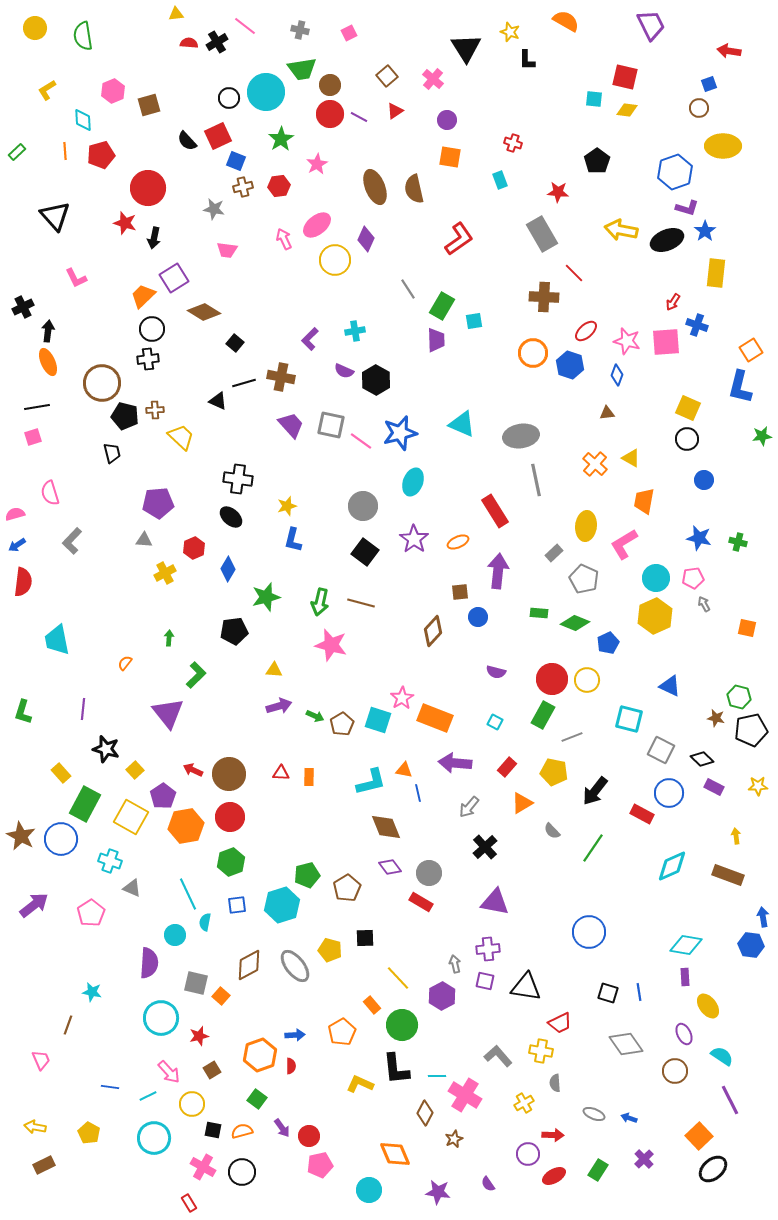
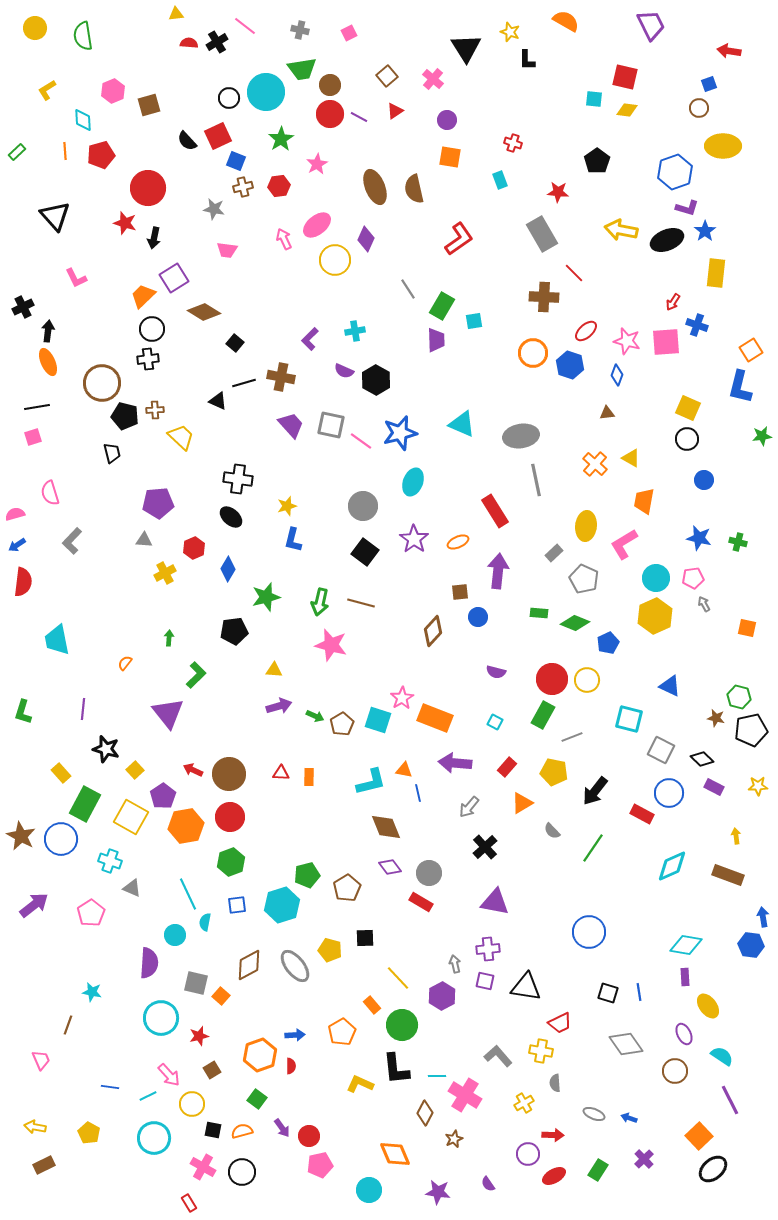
pink arrow at (169, 1072): moved 3 px down
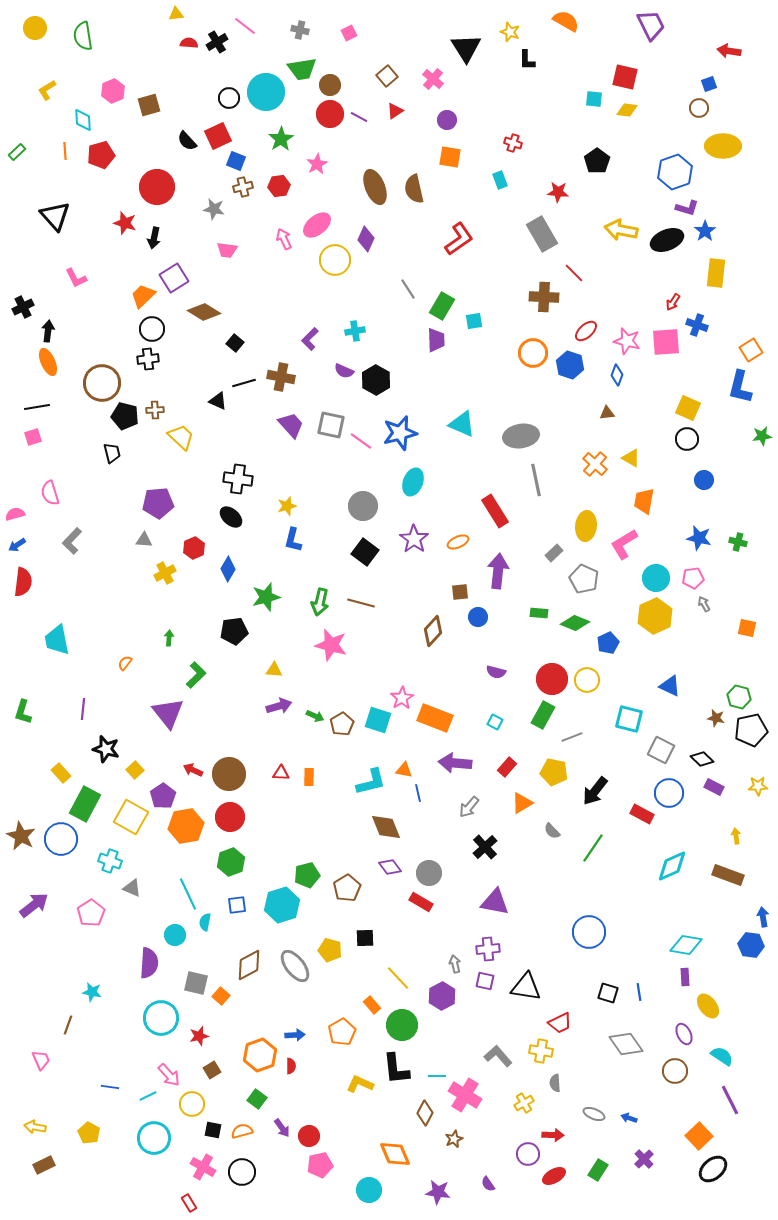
red circle at (148, 188): moved 9 px right, 1 px up
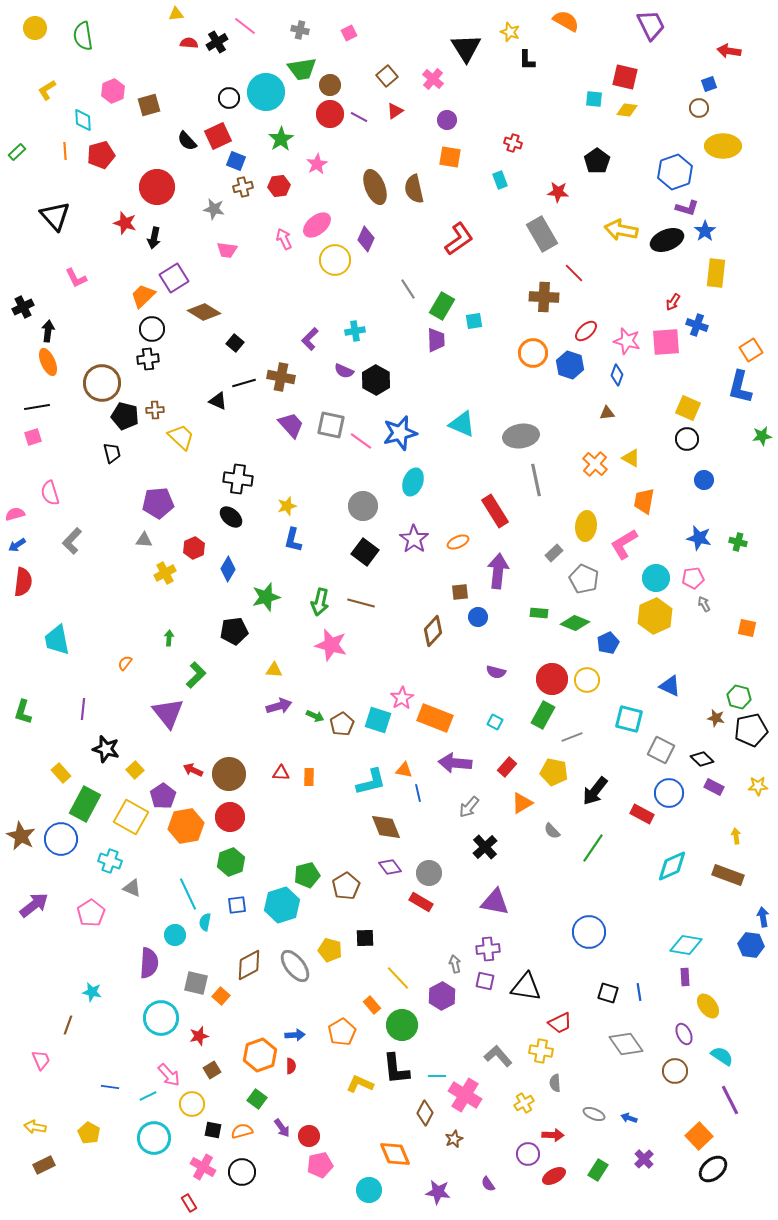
brown pentagon at (347, 888): moved 1 px left, 2 px up
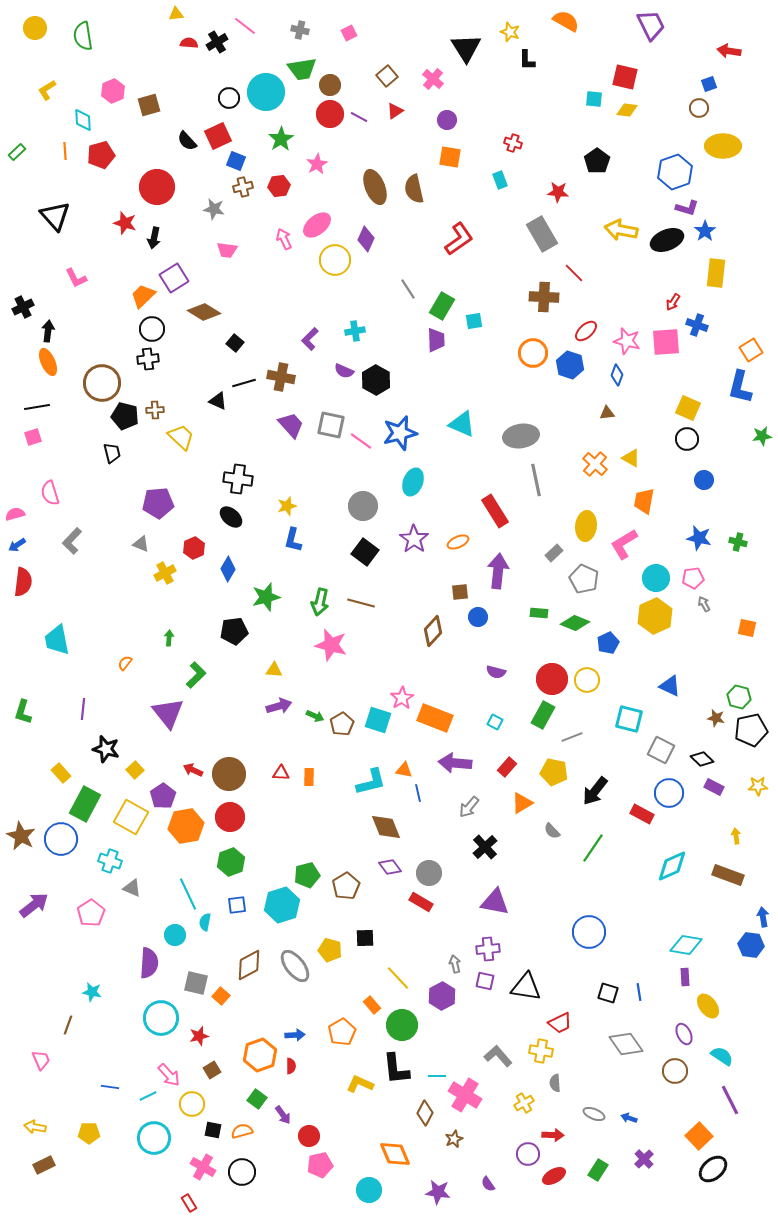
gray triangle at (144, 540): moved 3 px left, 4 px down; rotated 18 degrees clockwise
purple arrow at (282, 1128): moved 1 px right, 13 px up
yellow pentagon at (89, 1133): rotated 30 degrees counterclockwise
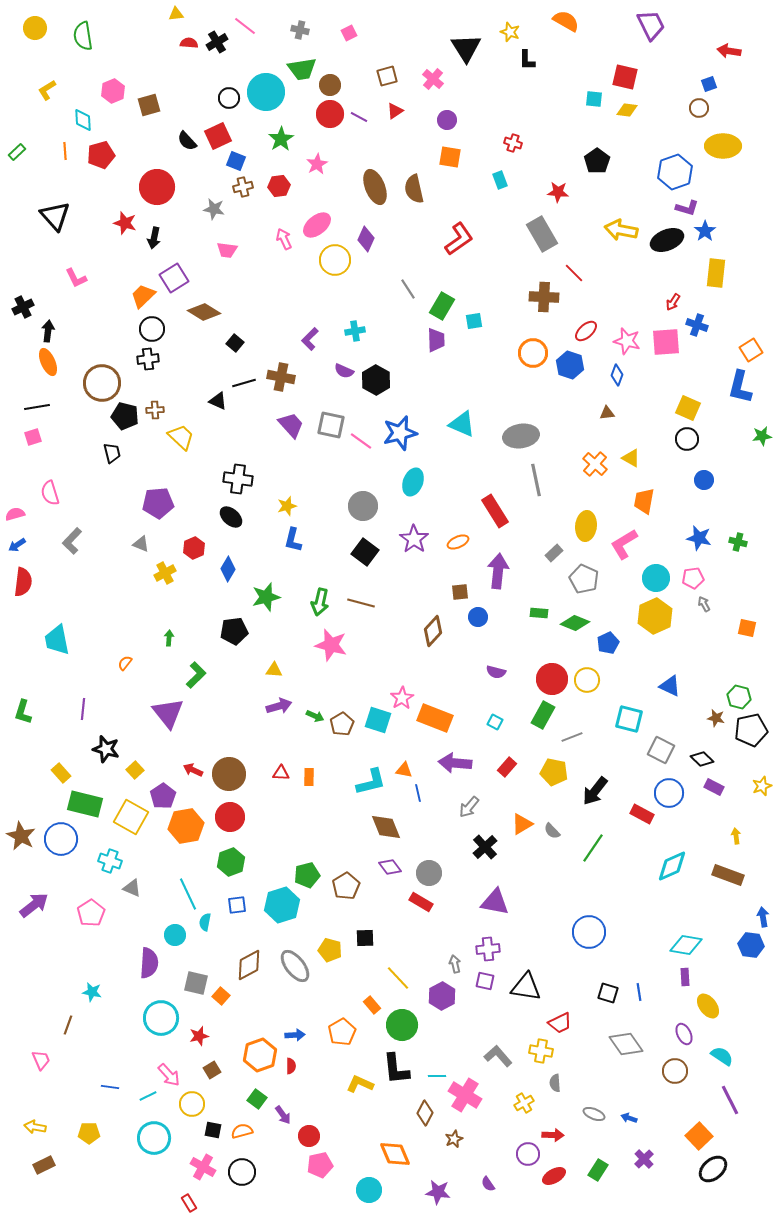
brown square at (387, 76): rotated 25 degrees clockwise
yellow star at (758, 786): moved 4 px right; rotated 18 degrees counterclockwise
orange triangle at (522, 803): moved 21 px down
green rectangle at (85, 804): rotated 76 degrees clockwise
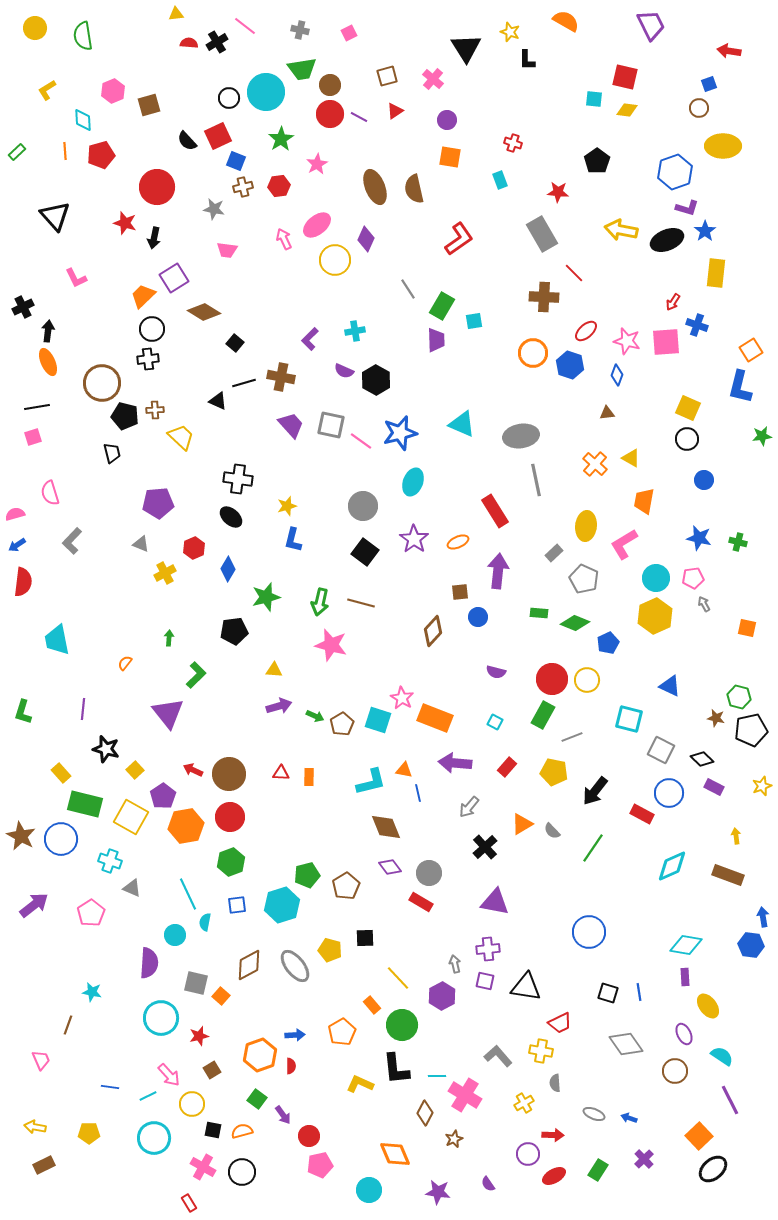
pink star at (402, 698): rotated 10 degrees counterclockwise
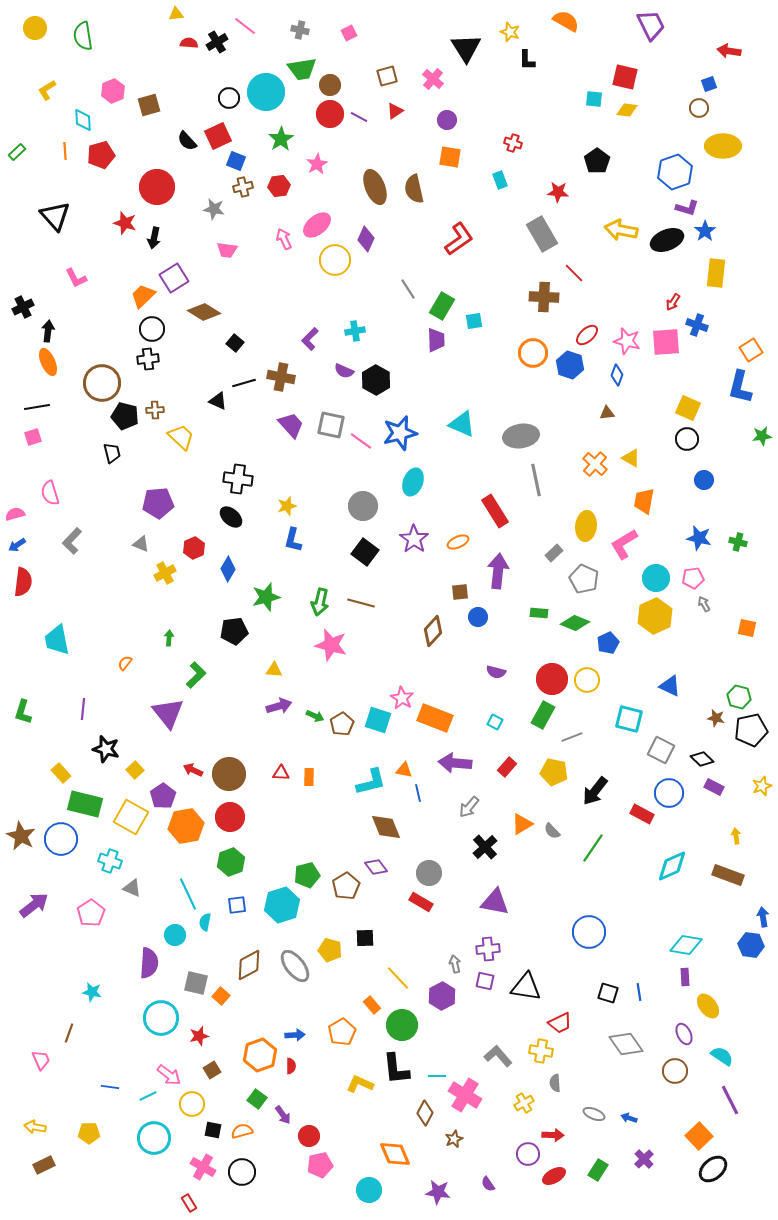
red ellipse at (586, 331): moved 1 px right, 4 px down
purple diamond at (390, 867): moved 14 px left
brown line at (68, 1025): moved 1 px right, 8 px down
pink arrow at (169, 1075): rotated 10 degrees counterclockwise
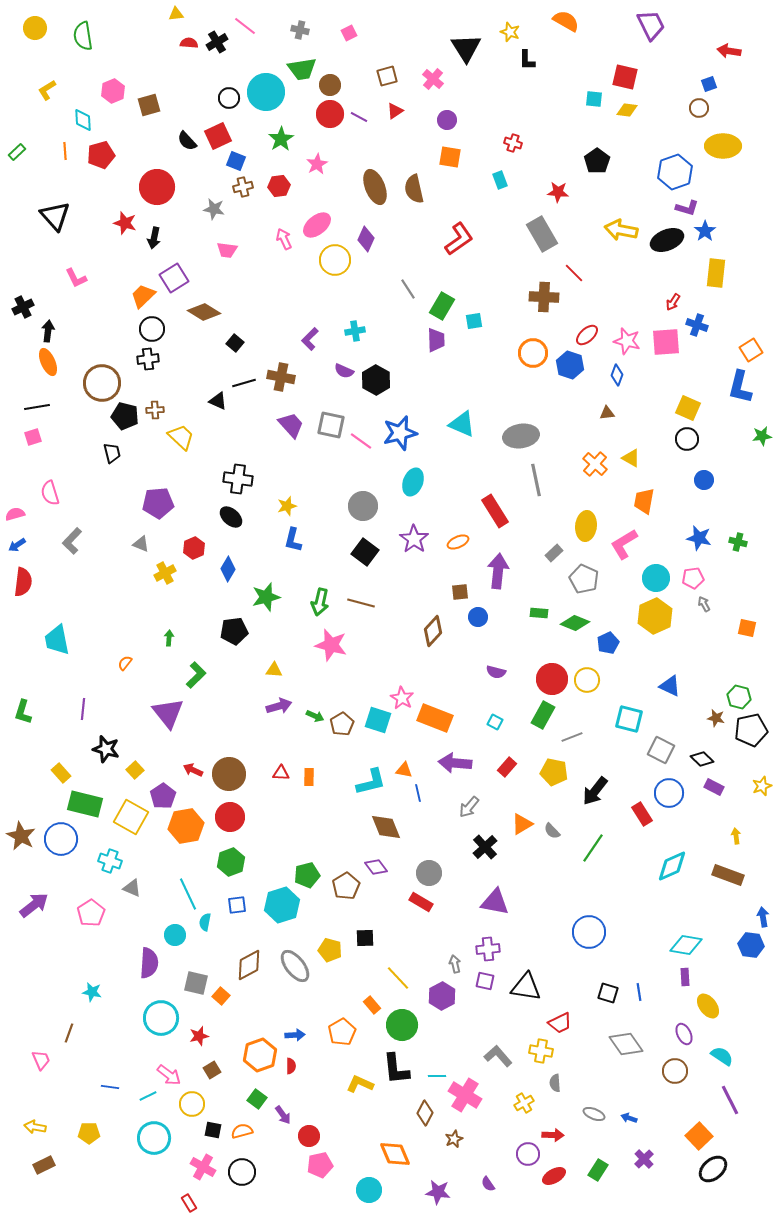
red rectangle at (642, 814): rotated 30 degrees clockwise
